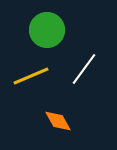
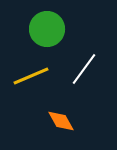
green circle: moved 1 px up
orange diamond: moved 3 px right
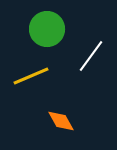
white line: moved 7 px right, 13 px up
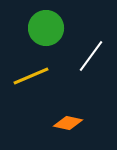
green circle: moved 1 px left, 1 px up
orange diamond: moved 7 px right, 2 px down; rotated 48 degrees counterclockwise
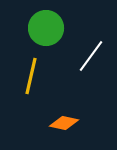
yellow line: rotated 54 degrees counterclockwise
orange diamond: moved 4 px left
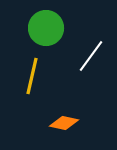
yellow line: moved 1 px right
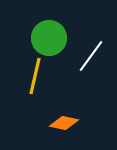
green circle: moved 3 px right, 10 px down
yellow line: moved 3 px right
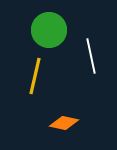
green circle: moved 8 px up
white line: rotated 48 degrees counterclockwise
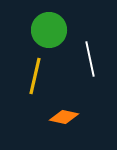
white line: moved 1 px left, 3 px down
orange diamond: moved 6 px up
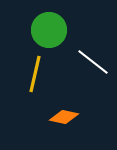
white line: moved 3 px right, 3 px down; rotated 40 degrees counterclockwise
yellow line: moved 2 px up
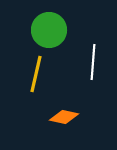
white line: rotated 56 degrees clockwise
yellow line: moved 1 px right
